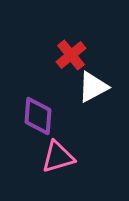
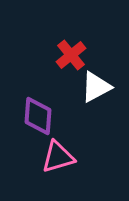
white triangle: moved 3 px right
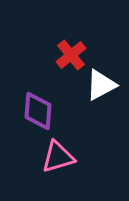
white triangle: moved 5 px right, 2 px up
purple diamond: moved 5 px up
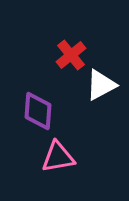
pink triangle: rotated 6 degrees clockwise
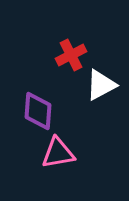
red cross: rotated 12 degrees clockwise
pink triangle: moved 4 px up
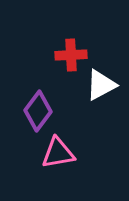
red cross: rotated 24 degrees clockwise
purple diamond: rotated 33 degrees clockwise
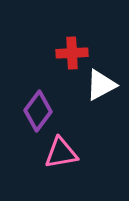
red cross: moved 1 px right, 2 px up
pink triangle: moved 3 px right
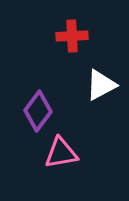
red cross: moved 17 px up
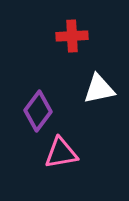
white triangle: moved 2 px left, 4 px down; rotated 16 degrees clockwise
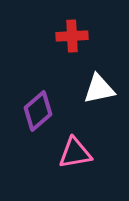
purple diamond: rotated 12 degrees clockwise
pink triangle: moved 14 px right
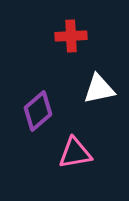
red cross: moved 1 px left
